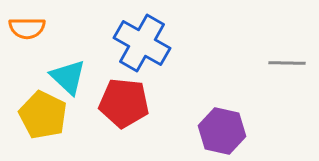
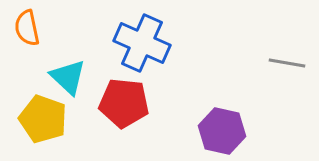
orange semicircle: rotated 78 degrees clockwise
blue cross: rotated 6 degrees counterclockwise
gray line: rotated 9 degrees clockwise
yellow pentagon: moved 4 px down; rotated 6 degrees counterclockwise
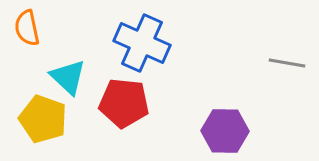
purple hexagon: moved 3 px right; rotated 12 degrees counterclockwise
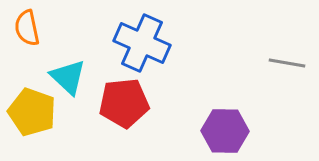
red pentagon: rotated 12 degrees counterclockwise
yellow pentagon: moved 11 px left, 7 px up
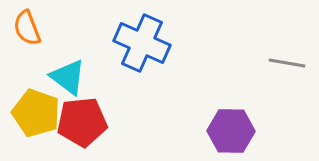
orange semicircle: rotated 9 degrees counterclockwise
cyan triangle: rotated 6 degrees counterclockwise
red pentagon: moved 42 px left, 19 px down
yellow pentagon: moved 4 px right, 1 px down
purple hexagon: moved 6 px right
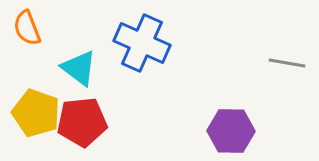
cyan triangle: moved 11 px right, 9 px up
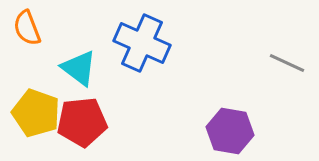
gray line: rotated 15 degrees clockwise
purple hexagon: moved 1 px left; rotated 9 degrees clockwise
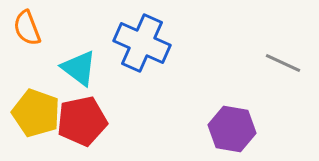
gray line: moved 4 px left
red pentagon: moved 1 px up; rotated 6 degrees counterclockwise
purple hexagon: moved 2 px right, 2 px up
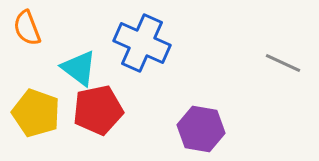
red pentagon: moved 16 px right, 11 px up
purple hexagon: moved 31 px left
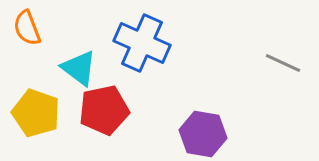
red pentagon: moved 6 px right
purple hexagon: moved 2 px right, 5 px down
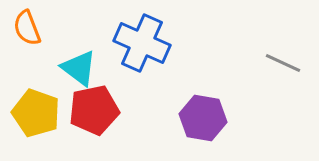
red pentagon: moved 10 px left
purple hexagon: moved 16 px up
